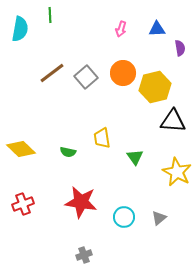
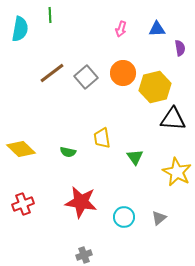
black triangle: moved 2 px up
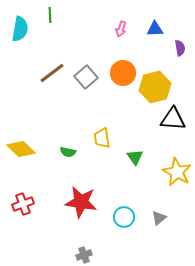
blue triangle: moved 2 px left
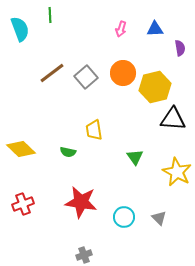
cyan semicircle: rotated 30 degrees counterclockwise
yellow trapezoid: moved 8 px left, 8 px up
gray triangle: rotated 35 degrees counterclockwise
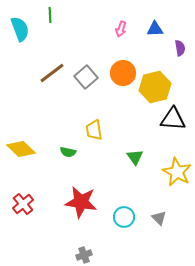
red cross: rotated 20 degrees counterclockwise
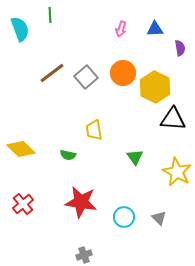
yellow hexagon: rotated 20 degrees counterclockwise
green semicircle: moved 3 px down
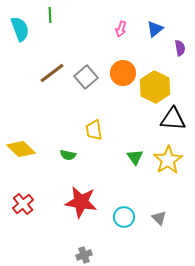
blue triangle: rotated 36 degrees counterclockwise
yellow star: moved 9 px left, 12 px up; rotated 12 degrees clockwise
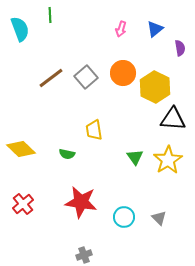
brown line: moved 1 px left, 5 px down
green semicircle: moved 1 px left, 1 px up
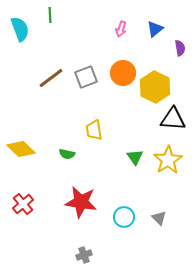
gray square: rotated 20 degrees clockwise
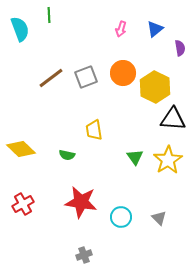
green line: moved 1 px left
green semicircle: moved 1 px down
red cross: rotated 10 degrees clockwise
cyan circle: moved 3 px left
